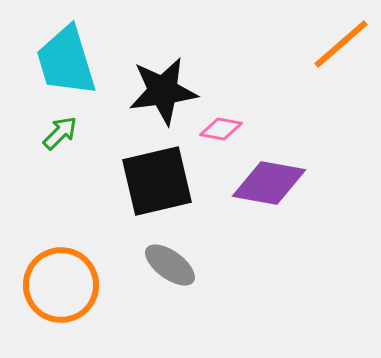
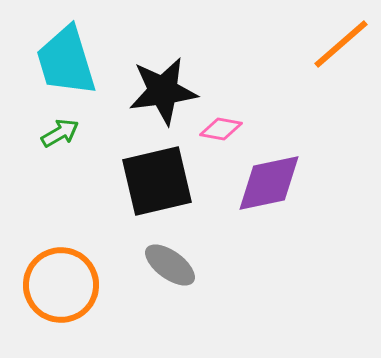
green arrow: rotated 15 degrees clockwise
purple diamond: rotated 22 degrees counterclockwise
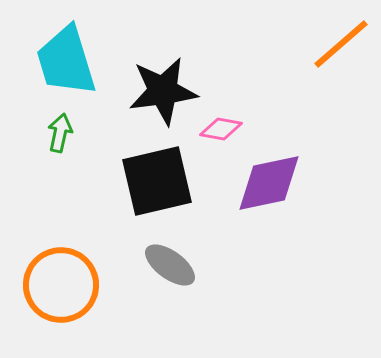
green arrow: rotated 48 degrees counterclockwise
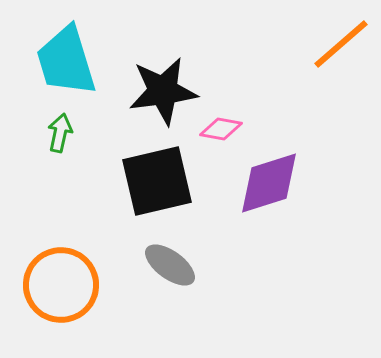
purple diamond: rotated 6 degrees counterclockwise
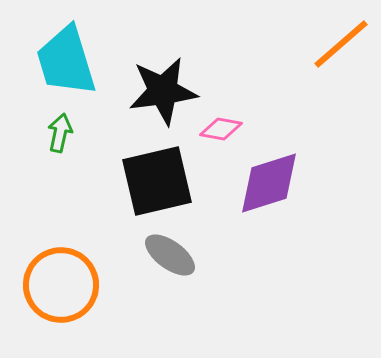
gray ellipse: moved 10 px up
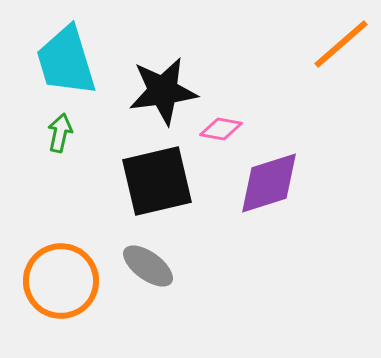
gray ellipse: moved 22 px left, 11 px down
orange circle: moved 4 px up
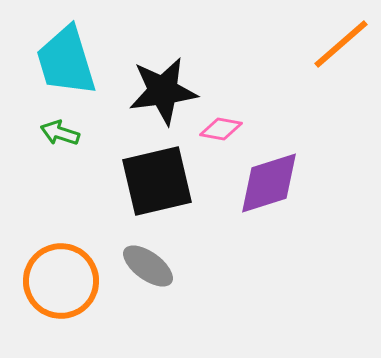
green arrow: rotated 84 degrees counterclockwise
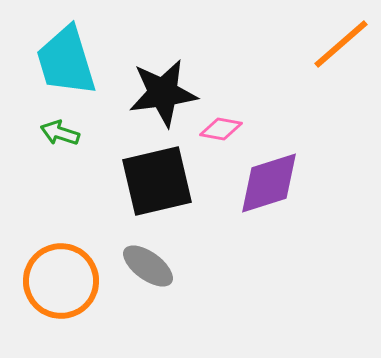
black star: moved 2 px down
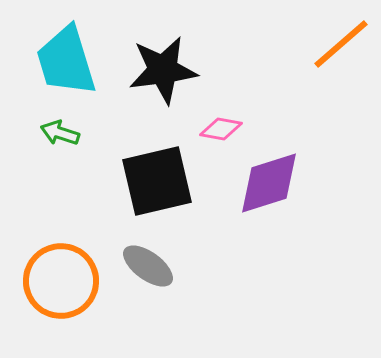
black star: moved 23 px up
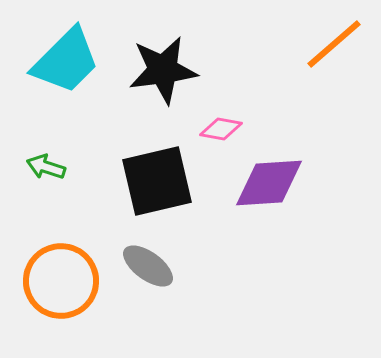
orange line: moved 7 px left
cyan trapezoid: rotated 118 degrees counterclockwise
green arrow: moved 14 px left, 34 px down
purple diamond: rotated 14 degrees clockwise
